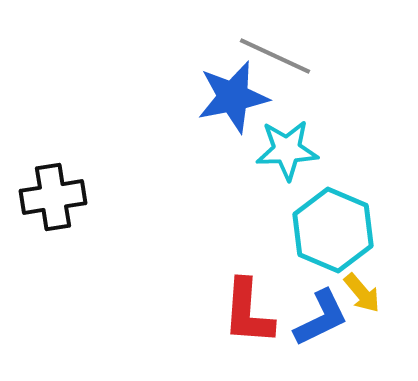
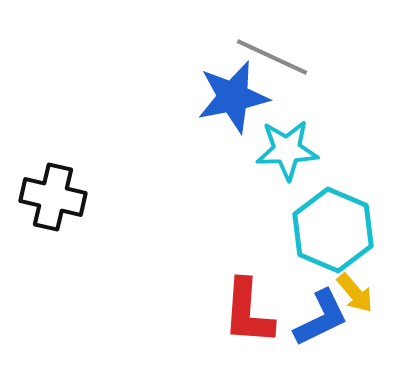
gray line: moved 3 px left, 1 px down
black cross: rotated 22 degrees clockwise
yellow arrow: moved 7 px left
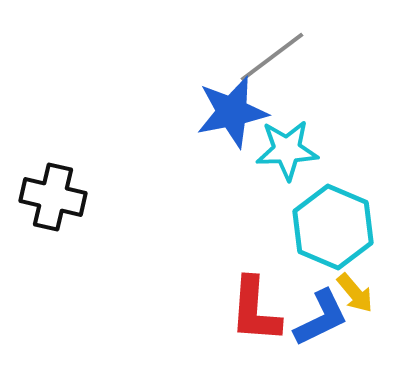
gray line: rotated 62 degrees counterclockwise
blue star: moved 1 px left, 15 px down
cyan hexagon: moved 3 px up
red L-shape: moved 7 px right, 2 px up
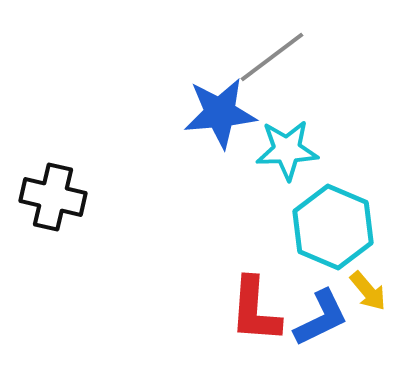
blue star: moved 12 px left, 1 px down; rotated 6 degrees clockwise
yellow arrow: moved 13 px right, 2 px up
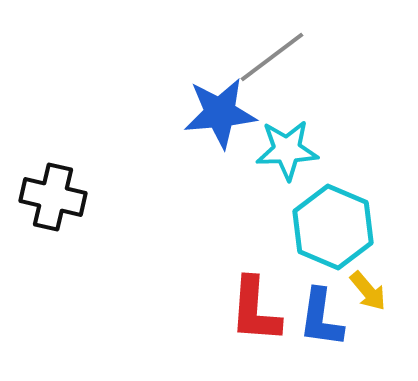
blue L-shape: rotated 124 degrees clockwise
